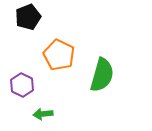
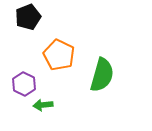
purple hexagon: moved 2 px right, 1 px up
green arrow: moved 9 px up
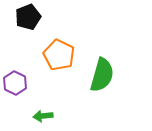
purple hexagon: moved 9 px left, 1 px up
green arrow: moved 11 px down
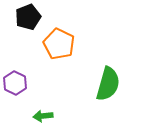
orange pentagon: moved 11 px up
green semicircle: moved 6 px right, 9 px down
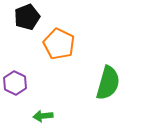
black pentagon: moved 1 px left
green semicircle: moved 1 px up
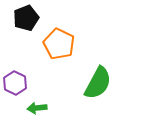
black pentagon: moved 1 px left, 1 px down
green semicircle: moved 10 px left; rotated 12 degrees clockwise
green arrow: moved 6 px left, 8 px up
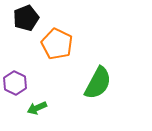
orange pentagon: moved 2 px left
green arrow: rotated 18 degrees counterclockwise
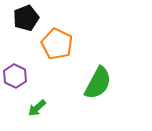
purple hexagon: moved 7 px up
green arrow: rotated 18 degrees counterclockwise
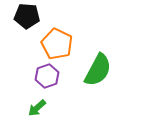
black pentagon: moved 1 px right, 2 px up; rotated 25 degrees clockwise
purple hexagon: moved 32 px right; rotated 15 degrees clockwise
green semicircle: moved 13 px up
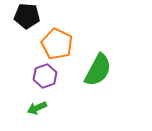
purple hexagon: moved 2 px left
green arrow: rotated 18 degrees clockwise
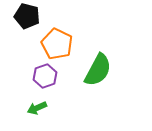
black pentagon: rotated 10 degrees clockwise
